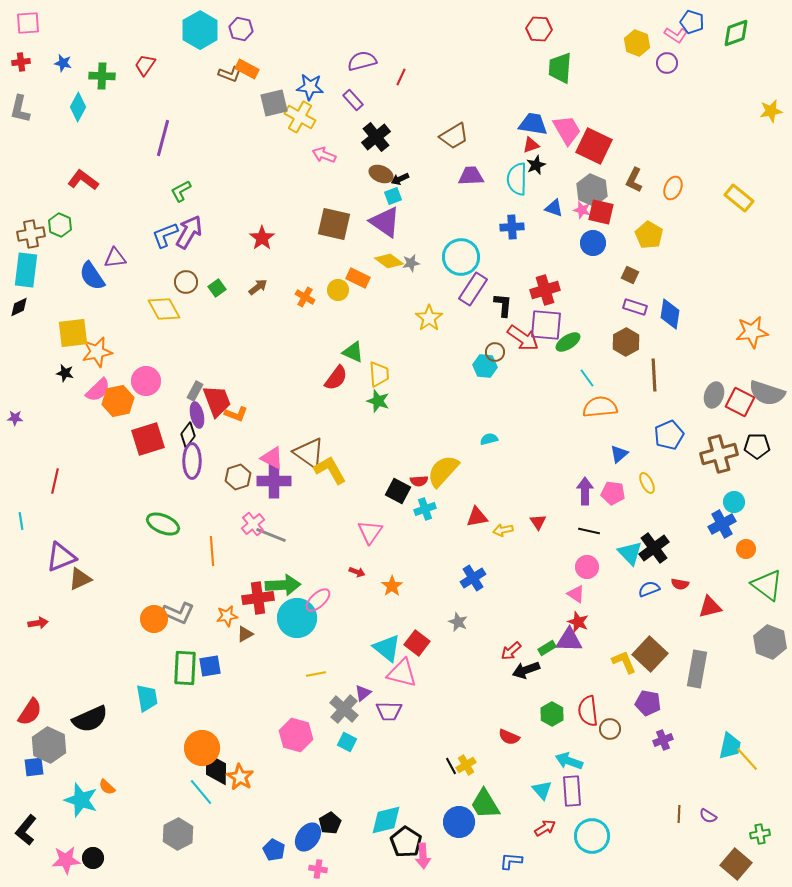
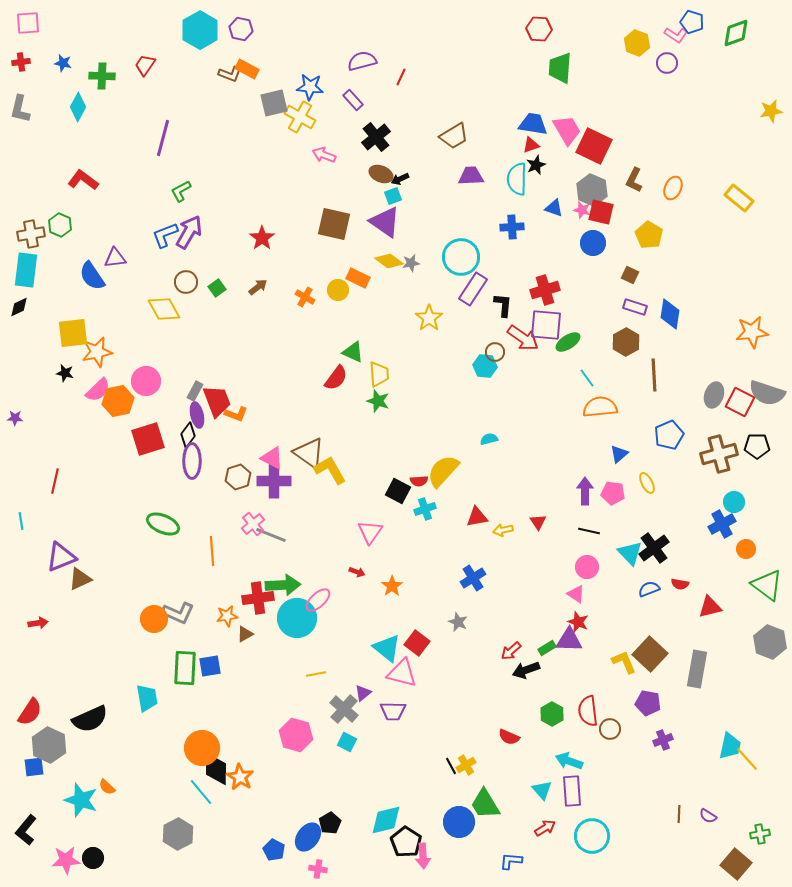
purple trapezoid at (389, 711): moved 4 px right
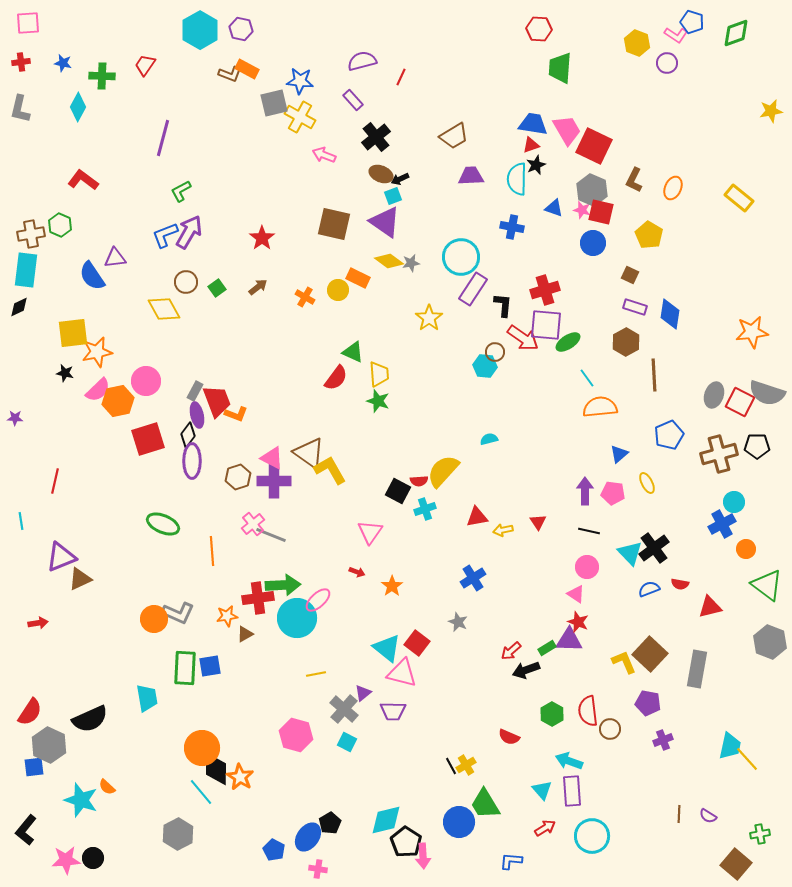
blue star at (310, 87): moved 10 px left, 6 px up
blue cross at (512, 227): rotated 15 degrees clockwise
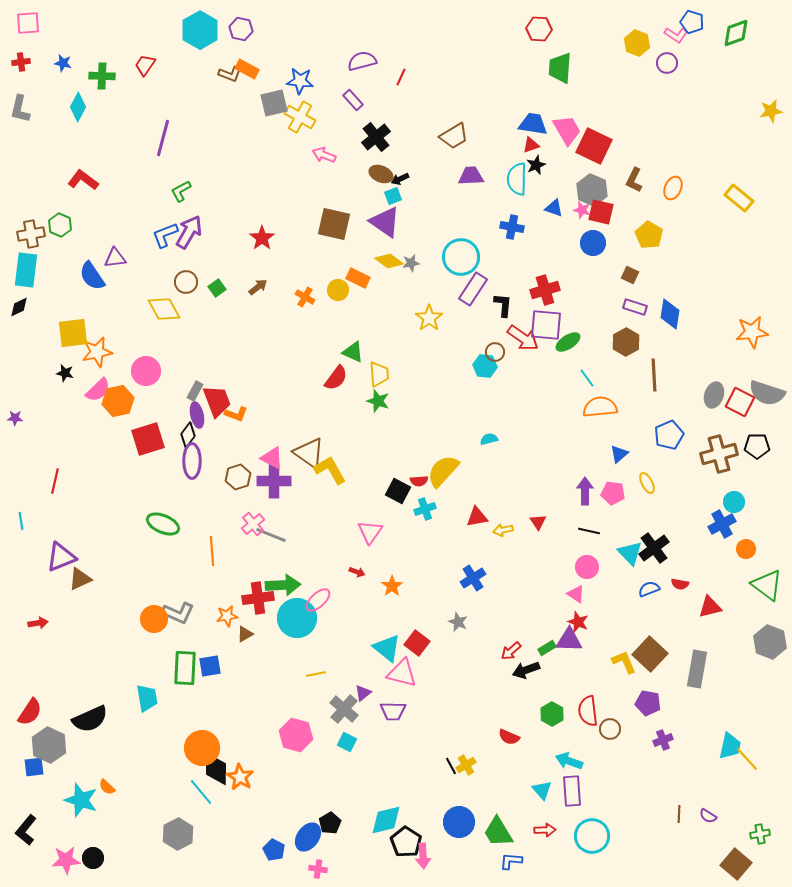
pink circle at (146, 381): moved 10 px up
green trapezoid at (485, 804): moved 13 px right, 28 px down
red arrow at (545, 828): moved 2 px down; rotated 30 degrees clockwise
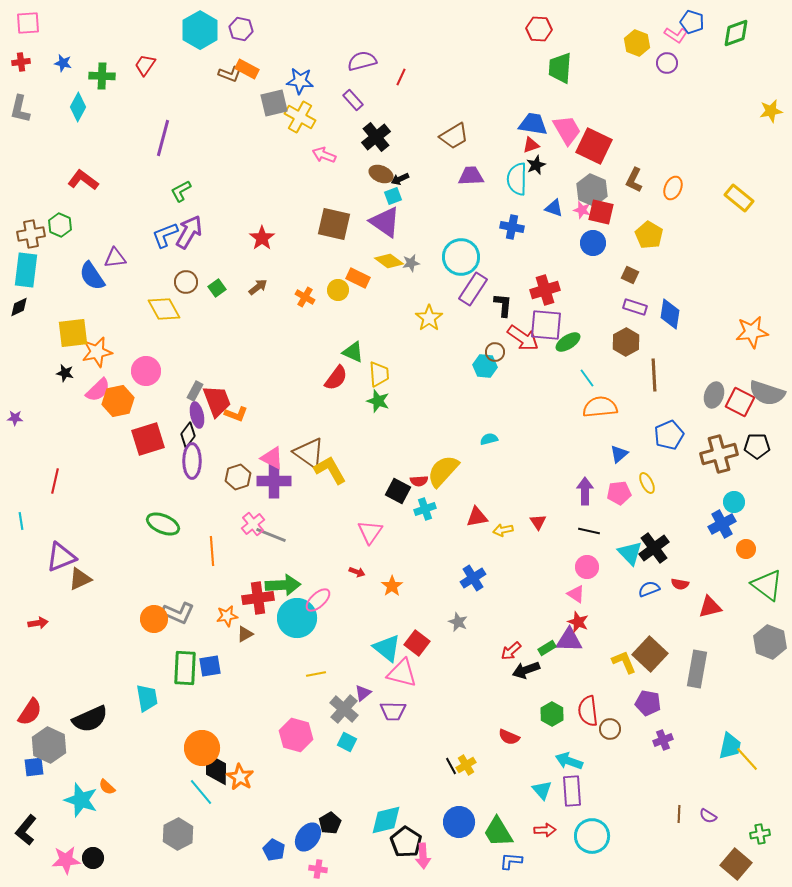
pink pentagon at (613, 493): moved 6 px right; rotated 15 degrees counterclockwise
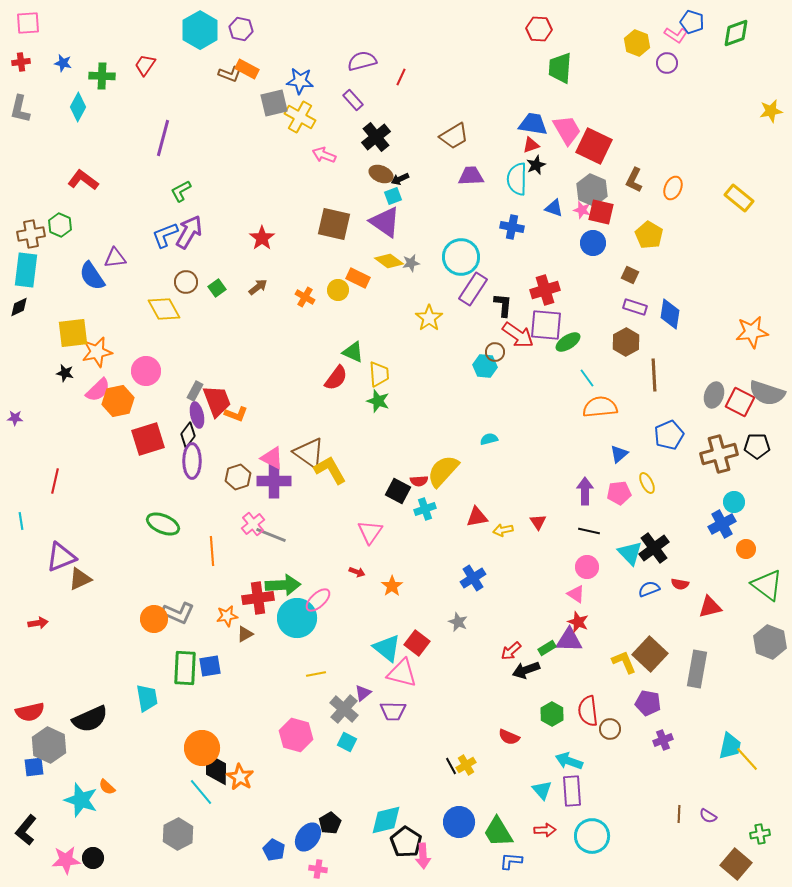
red arrow at (523, 338): moved 5 px left, 3 px up
red semicircle at (30, 712): rotated 44 degrees clockwise
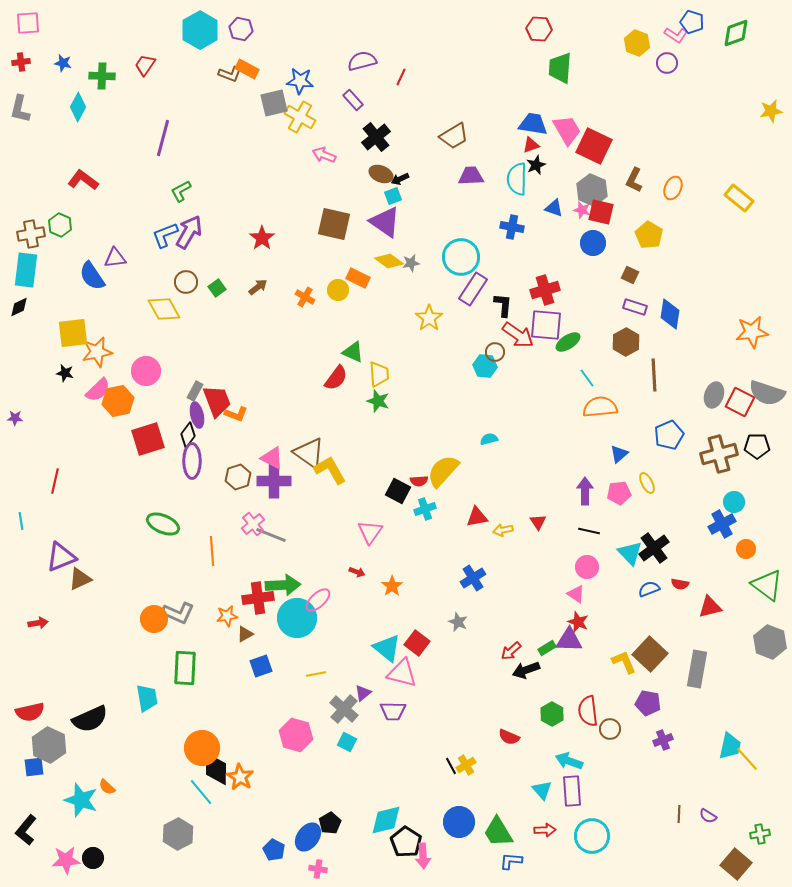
blue square at (210, 666): moved 51 px right; rotated 10 degrees counterclockwise
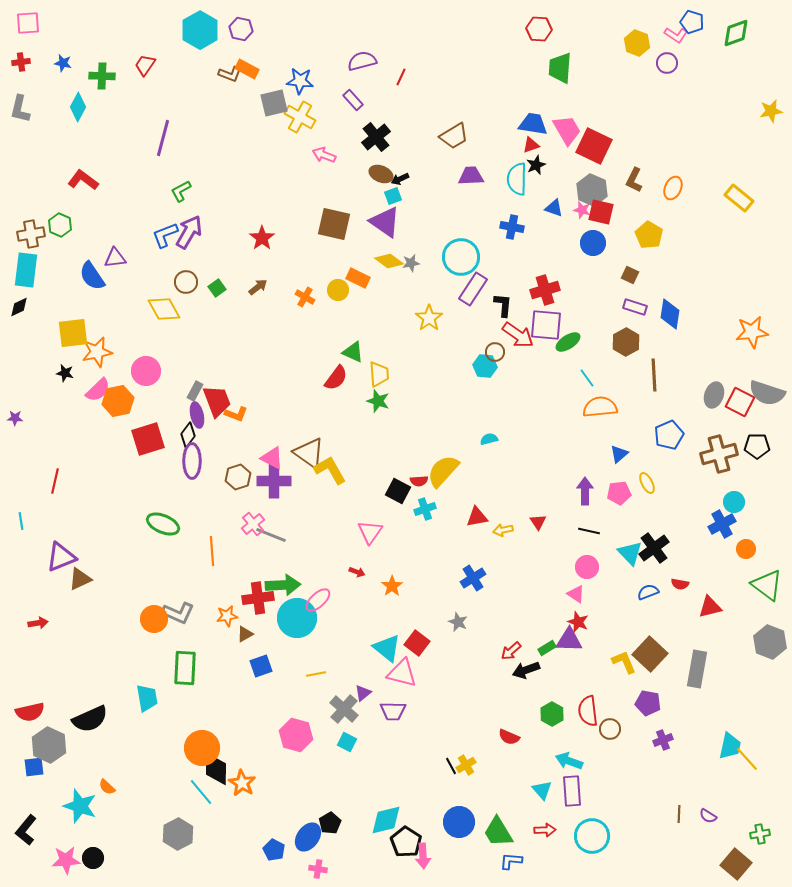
blue semicircle at (649, 589): moved 1 px left, 3 px down
orange star at (240, 777): moved 2 px right, 6 px down
cyan star at (81, 800): moved 1 px left, 6 px down
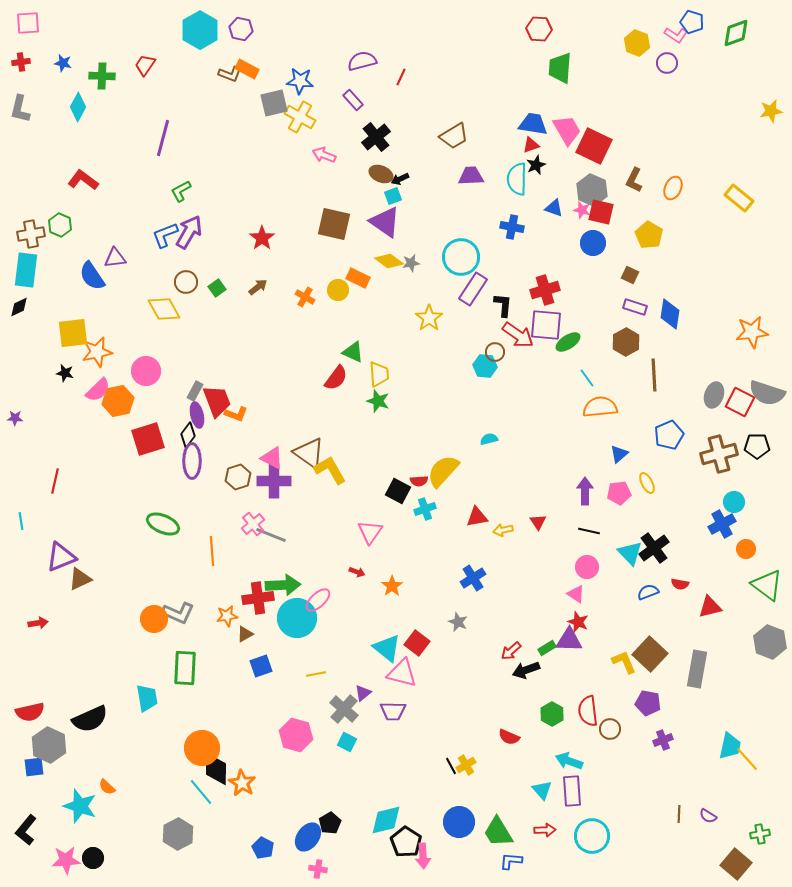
blue pentagon at (274, 850): moved 11 px left, 2 px up
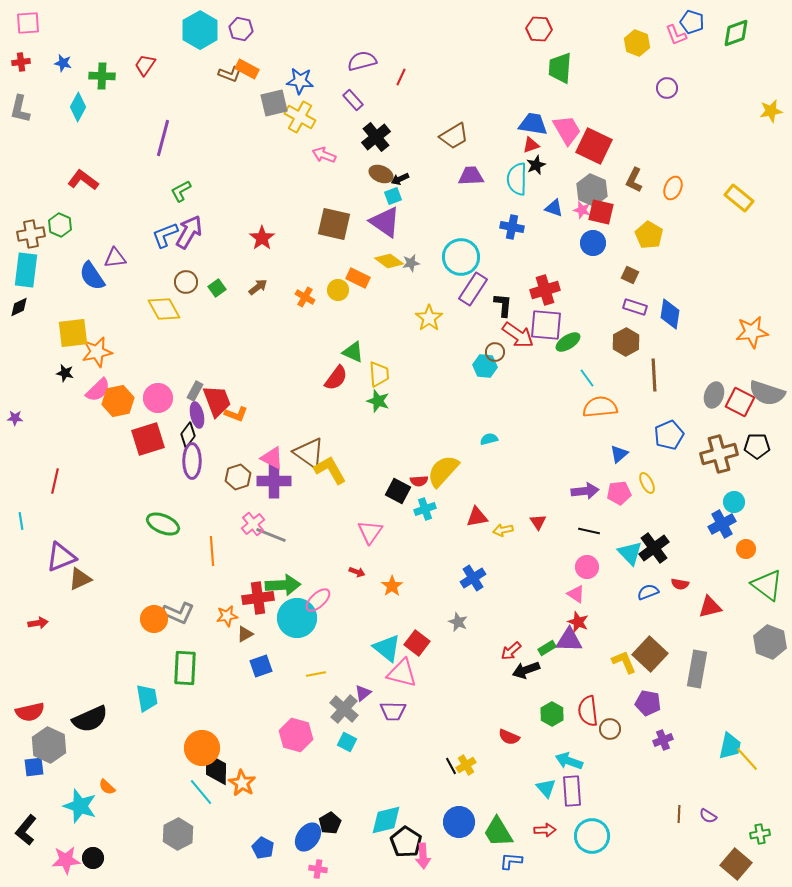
pink L-shape at (676, 35): rotated 35 degrees clockwise
purple circle at (667, 63): moved 25 px down
pink circle at (146, 371): moved 12 px right, 27 px down
purple arrow at (585, 491): rotated 84 degrees clockwise
cyan triangle at (542, 790): moved 4 px right, 2 px up
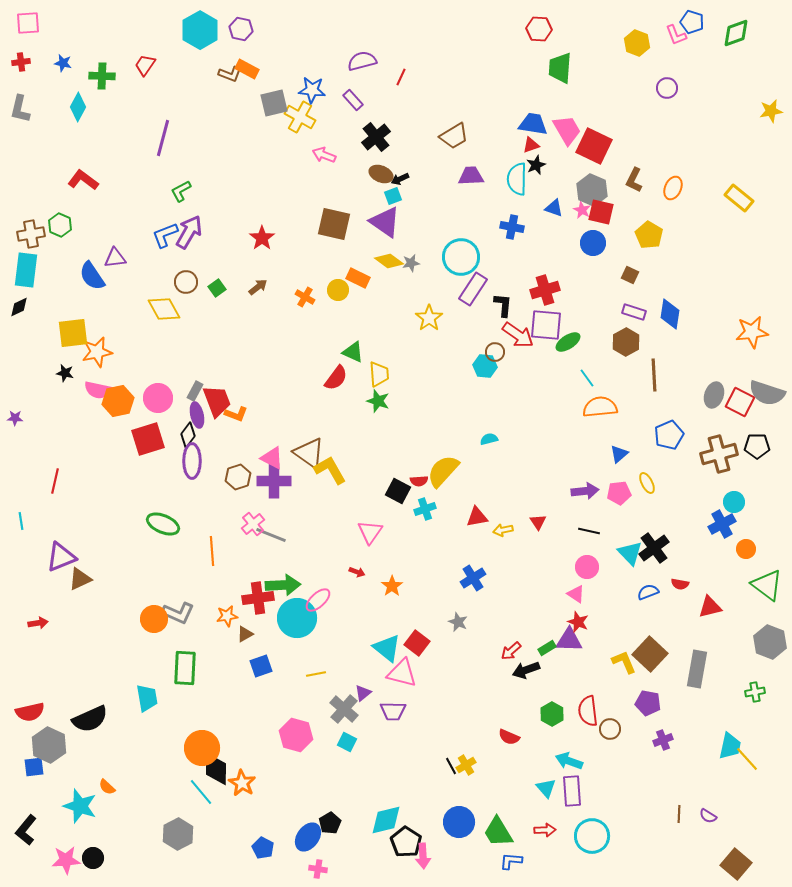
blue star at (300, 81): moved 12 px right, 9 px down
pink star at (582, 210): rotated 12 degrees clockwise
purple rectangle at (635, 307): moved 1 px left, 5 px down
pink semicircle at (98, 390): rotated 56 degrees clockwise
green cross at (760, 834): moved 5 px left, 142 px up
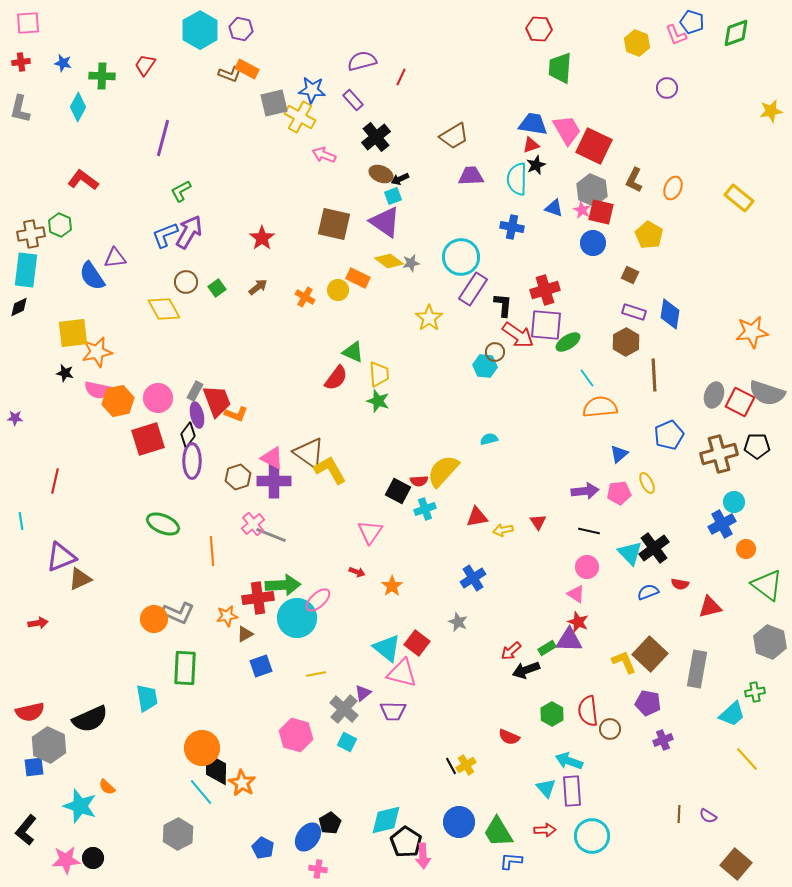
cyan trapezoid at (730, 746): moved 2 px right, 32 px up; rotated 36 degrees clockwise
